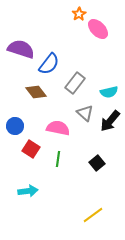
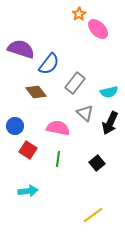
black arrow: moved 2 px down; rotated 15 degrees counterclockwise
red square: moved 3 px left, 1 px down
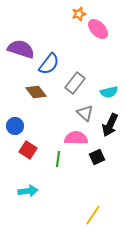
orange star: rotated 16 degrees clockwise
black arrow: moved 2 px down
pink semicircle: moved 18 px right, 10 px down; rotated 10 degrees counterclockwise
black square: moved 6 px up; rotated 14 degrees clockwise
yellow line: rotated 20 degrees counterclockwise
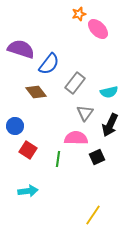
gray triangle: rotated 24 degrees clockwise
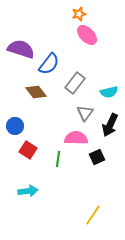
pink ellipse: moved 11 px left, 6 px down
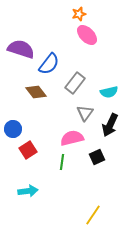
blue circle: moved 2 px left, 3 px down
pink semicircle: moved 4 px left; rotated 15 degrees counterclockwise
red square: rotated 24 degrees clockwise
green line: moved 4 px right, 3 px down
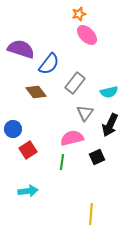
yellow line: moved 2 px left, 1 px up; rotated 30 degrees counterclockwise
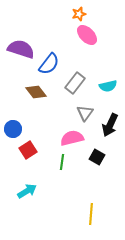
cyan semicircle: moved 1 px left, 6 px up
black square: rotated 35 degrees counterclockwise
cyan arrow: moved 1 px left; rotated 24 degrees counterclockwise
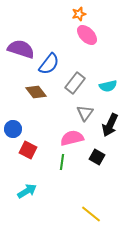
red square: rotated 30 degrees counterclockwise
yellow line: rotated 55 degrees counterclockwise
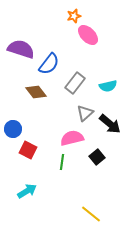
orange star: moved 5 px left, 2 px down
pink ellipse: moved 1 px right
gray triangle: rotated 12 degrees clockwise
black arrow: moved 1 px up; rotated 75 degrees counterclockwise
black square: rotated 21 degrees clockwise
